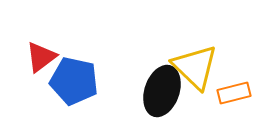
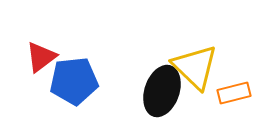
blue pentagon: rotated 18 degrees counterclockwise
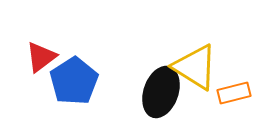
yellow triangle: rotated 12 degrees counterclockwise
blue pentagon: rotated 27 degrees counterclockwise
black ellipse: moved 1 px left, 1 px down
